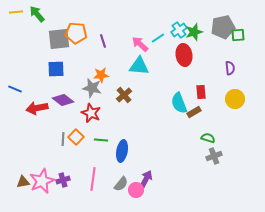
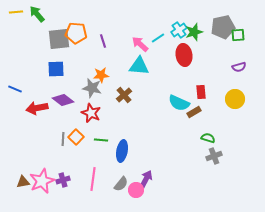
purple semicircle: moved 9 px right, 1 px up; rotated 80 degrees clockwise
cyan semicircle: rotated 45 degrees counterclockwise
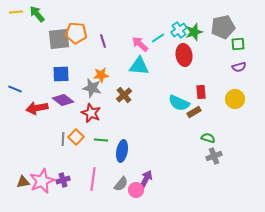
green square: moved 9 px down
blue square: moved 5 px right, 5 px down
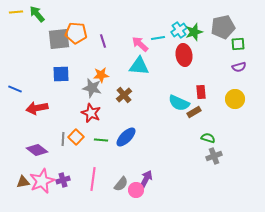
cyan line: rotated 24 degrees clockwise
purple diamond: moved 26 px left, 50 px down
blue ellipse: moved 4 px right, 14 px up; rotated 35 degrees clockwise
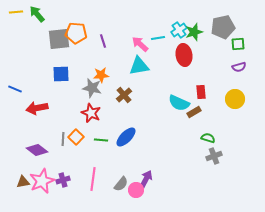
cyan triangle: rotated 15 degrees counterclockwise
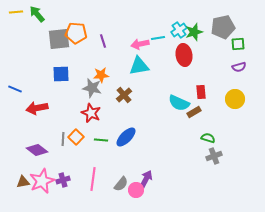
pink arrow: rotated 54 degrees counterclockwise
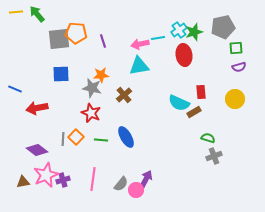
green square: moved 2 px left, 4 px down
blue ellipse: rotated 75 degrees counterclockwise
pink star: moved 4 px right, 6 px up
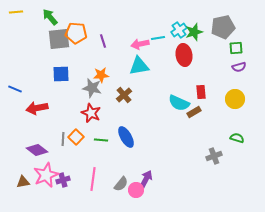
green arrow: moved 13 px right, 3 px down
green semicircle: moved 29 px right
